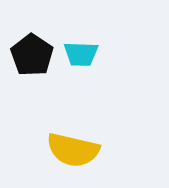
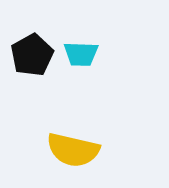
black pentagon: rotated 9 degrees clockwise
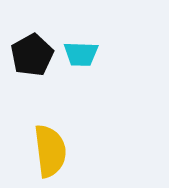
yellow semicircle: moved 23 px left, 1 px down; rotated 110 degrees counterclockwise
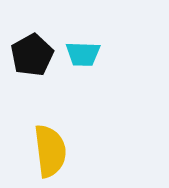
cyan trapezoid: moved 2 px right
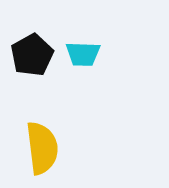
yellow semicircle: moved 8 px left, 3 px up
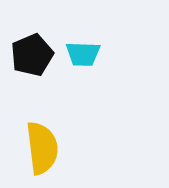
black pentagon: rotated 6 degrees clockwise
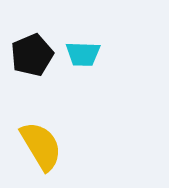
yellow semicircle: moved 1 px left, 2 px up; rotated 24 degrees counterclockwise
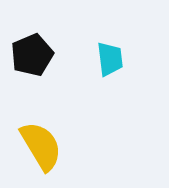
cyan trapezoid: moved 27 px right, 5 px down; rotated 99 degrees counterclockwise
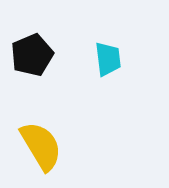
cyan trapezoid: moved 2 px left
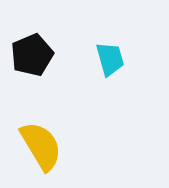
cyan trapezoid: moved 2 px right; rotated 9 degrees counterclockwise
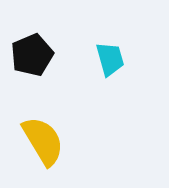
yellow semicircle: moved 2 px right, 5 px up
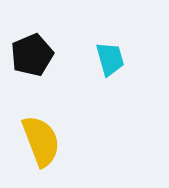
yellow semicircle: moved 2 px left; rotated 10 degrees clockwise
